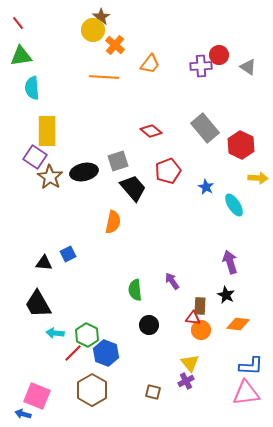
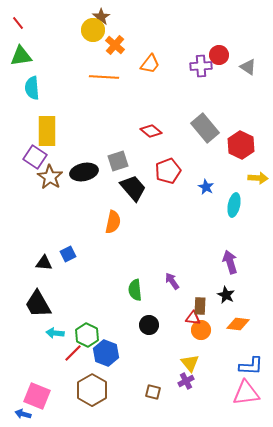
cyan ellipse at (234, 205): rotated 45 degrees clockwise
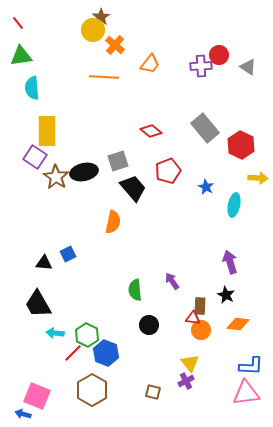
brown star at (50, 177): moved 6 px right
